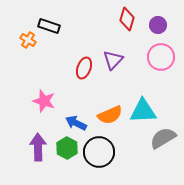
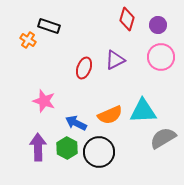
purple triangle: moved 2 px right; rotated 20 degrees clockwise
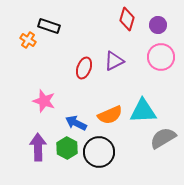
purple triangle: moved 1 px left, 1 px down
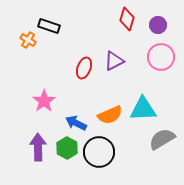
pink star: rotated 20 degrees clockwise
cyan triangle: moved 2 px up
gray semicircle: moved 1 px left, 1 px down
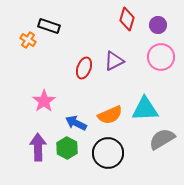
cyan triangle: moved 2 px right
black circle: moved 9 px right, 1 px down
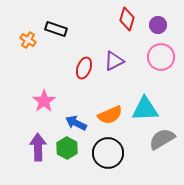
black rectangle: moved 7 px right, 3 px down
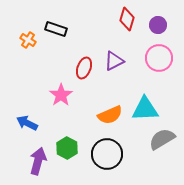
pink circle: moved 2 px left, 1 px down
pink star: moved 17 px right, 6 px up
blue arrow: moved 49 px left
purple arrow: moved 14 px down; rotated 16 degrees clockwise
black circle: moved 1 px left, 1 px down
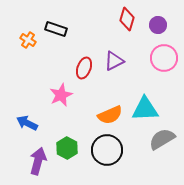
pink circle: moved 5 px right
pink star: rotated 10 degrees clockwise
black circle: moved 4 px up
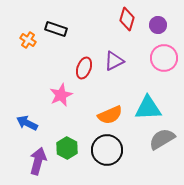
cyan triangle: moved 3 px right, 1 px up
